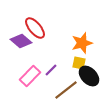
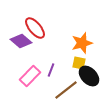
purple line: rotated 24 degrees counterclockwise
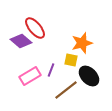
yellow square: moved 8 px left, 3 px up
pink rectangle: rotated 15 degrees clockwise
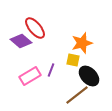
yellow square: moved 2 px right
brown line: moved 11 px right, 5 px down
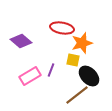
red ellipse: moved 27 px right; rotated 40 degrees counterclockwise
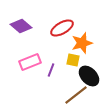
red ellipse: rotated 40 degrees counterclockwise
purple diamond: moved 15 px up
pink rectangle: moved 14 px up; rotated 10 degrees clockwise
brown line: moved 1 px left
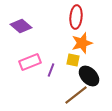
red ellipse: moved 14 px right, 11 px up; rotated 55 degrees counterclockwise
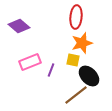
purple diamond: moved 2 px left
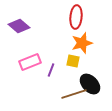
yellow square: moved 1 px down
black ellipse: moved 1 px right, 8 px down
brown line: moved 2 px left, 1 px up; rotated 20 degrees clockwise
